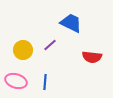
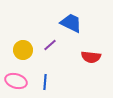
red semicircle: moved 1 px left
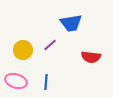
blue trapezoid: rotated 145 degrees clockwise
blue line: moved 1 px right
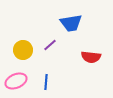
pink ellipse: rotated 40 degrees counterclockwise
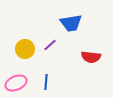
yellow circle: moved 2 px right, 1 px up
pink ellipse: moved 2 px down
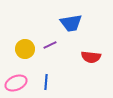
purple line: rotated 16 degrees clockwise
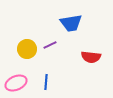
yellow circle: moved 2 px right
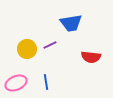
blue line: rotated 14 degrees counterclockwise
